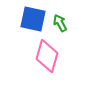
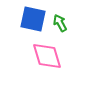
pink diamond: rotated 32 degrees counterclockwise
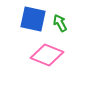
pink diamond: moved 1 px up; rotated 52 degrees counterclockwise
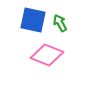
blue square: moved 1 px down
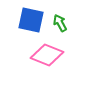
blue square: moved 2 px left
